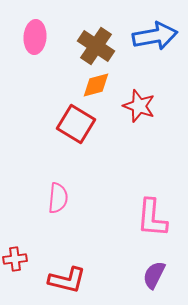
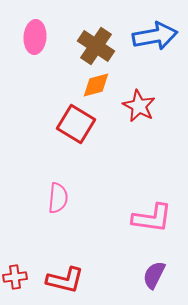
red star: rotated 8 degrees clockwise
pink L-shape: rotated 87 degrees counterclockwise
red cross: moved 18 px down
red L-shape: moved 2 px left
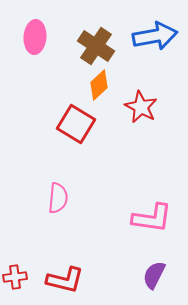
orange diamond: moved 3 px right; rotated 28 degrees counterclockwise
red star: moved 2 px right, 1 px down
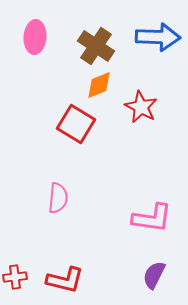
blue arrow: moved 3 px right, 1 px down; rotated 12 degrees clockwise
orange diamond: rotated 20 degrees clockwise
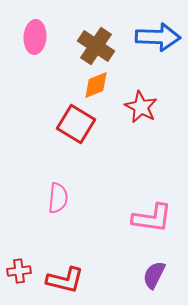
orange diamond: moved 3 px left
red cross: moved 4 px right, 6 px up
